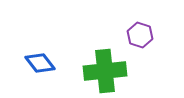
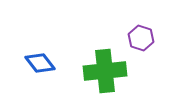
purple hexagon: moved 1 px right, 3 px down
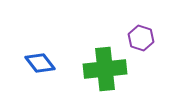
green cross: moved 2 px up
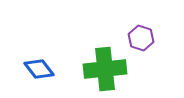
blue diamond: moved 1 px left, 6 px down
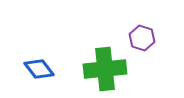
purple hexagon: moved 1 px right
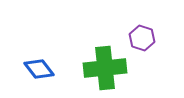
green cross: moved 1 px up
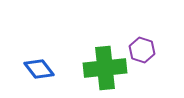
purple hexagon: moved 12 px down
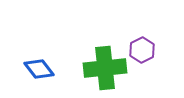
purple hexagon: rotated 15 degrees clockwise
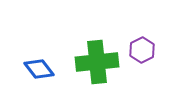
green cross: moved 8 px left, 6 px up
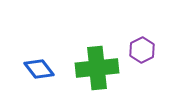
green cross: moved 6 px down
